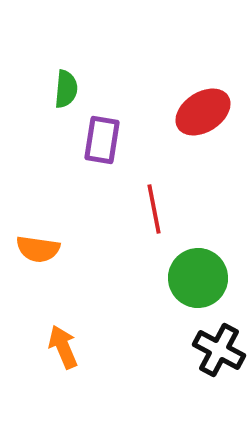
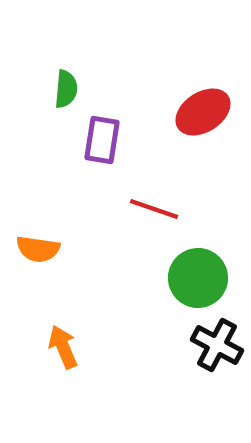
red line: rotated 60 degrees counterclockwise
black cross: moved 2 px left, 5 px up
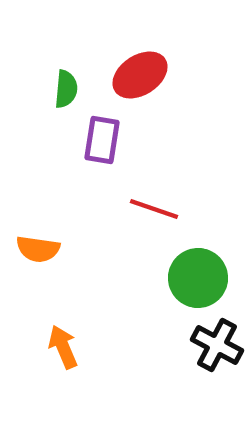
red ellipse: moved 63 px left, 37 px up
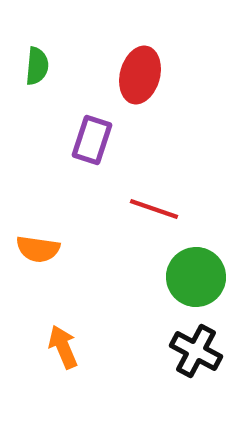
red ellipse: rotated 42 degrees counterclockwise
green semicircle: moved 29 px left, 23 px up
purple rectangle: moved 10 px left; rotated 9 degrees clockwise
green circle: moved 2 px left, 1 px up
black cross: moved 21 px left, 6 px down
